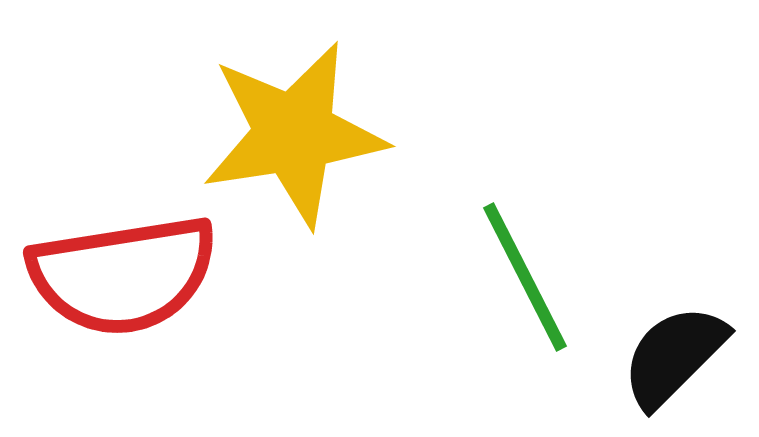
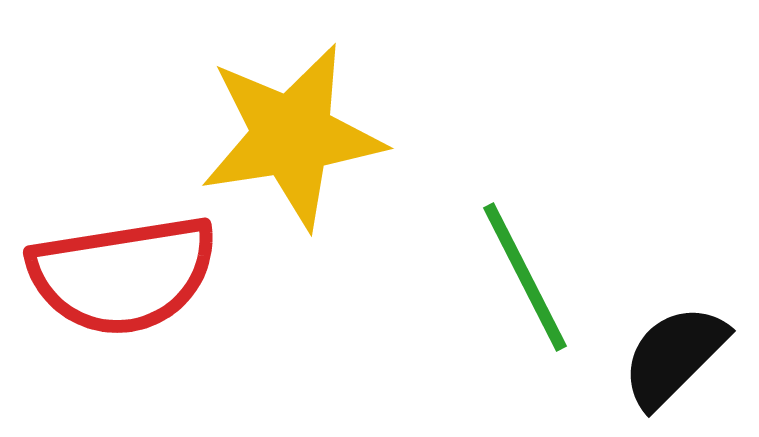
yellow star: moved 2 px left, 2 px down
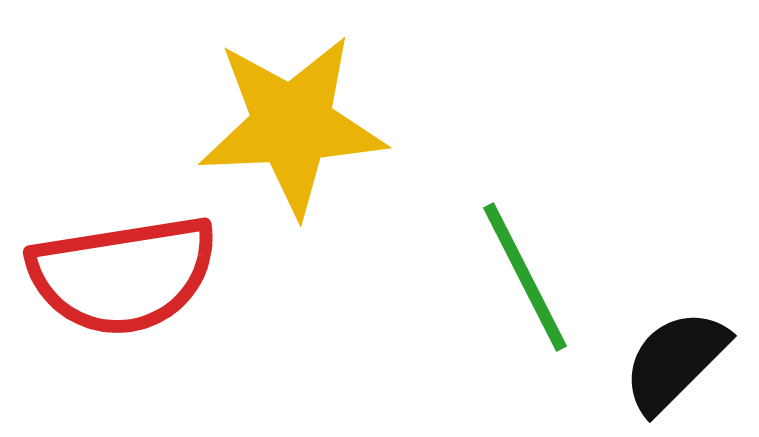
yellow star: moved 11 px up; rotated 6 degrees clockwise
black semicircle: moved 1 px right, 5 px down
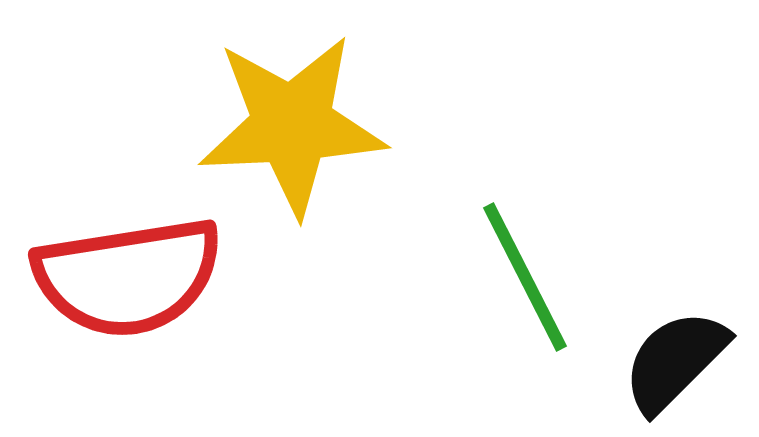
red semicircle: moved 5 px right, 2 px down
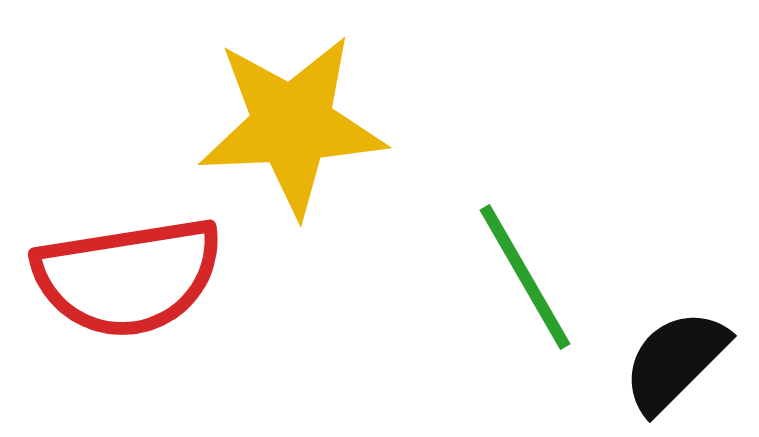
green line: rotated 3 degrees counterclockwise
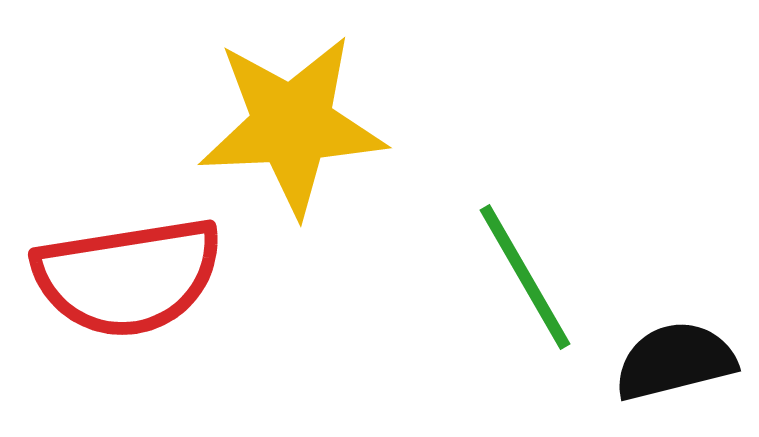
black semicircle: rotated 31 degrees clockwise
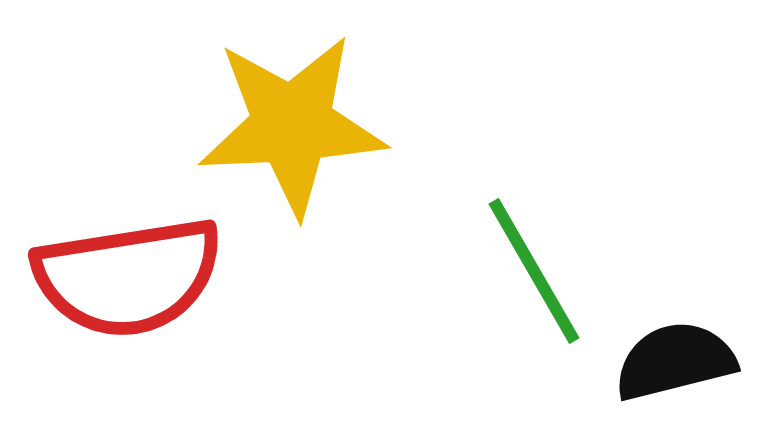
green line: moved 9 px right, 6 px up
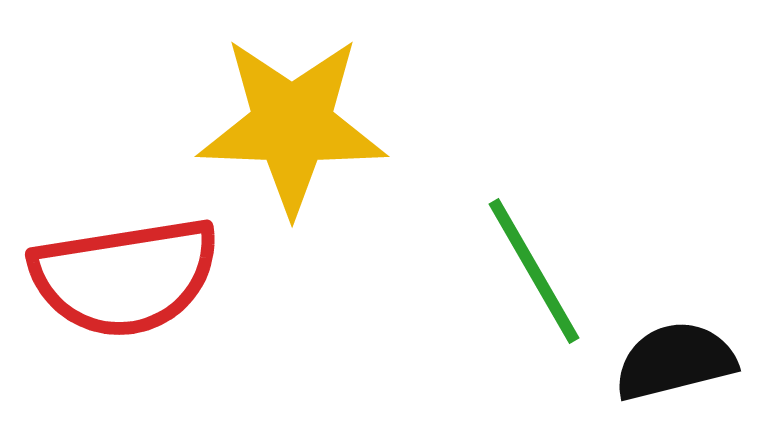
yellow star: rotated 5 degrees clockwise
red semicircle: moved 3 px left
